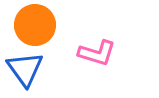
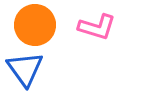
pink L-shape: moved 26 px up
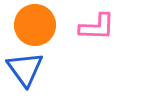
pink L-shape: rotated 15 degrees counterclockwise
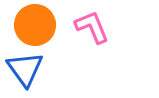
pink L-shape: moved 5 px left; rotated 114 degrees counterclockwise
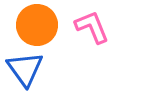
orange circle: moved 2 px right
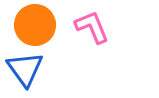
orange circle: moved 2 px left
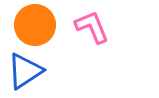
blue triangle: moved 2 px down; rotated 33 degrees clockwise
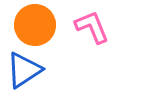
blue triangle: moved 1 px left, 1 px up
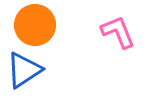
pink L-shape: moved 26 px right, 5 px down
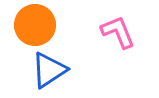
blue triangle: moved 25 px right
